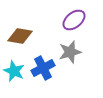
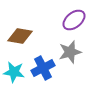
cyan star: moved 1 px down; rotated 15 degrees counterclockwise
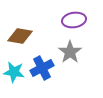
purple ellipse: rotated 30 degrees clockwise
gray star: rotated 20 degrees counterclockwise
blue cross: moved 1 px left
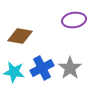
gray star: moved 16 px down
